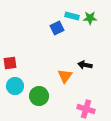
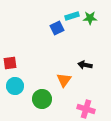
cyan rectangle: rotated 32 degrees counterclockwise
orange triangle: moved 1 px left, 4 px down
green circle: moved 3 px right, 3 px down
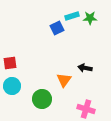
black arrow: moved 3 px down
cyan circle: moved 3 px left
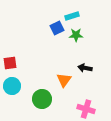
green star: moved 14 px left, 17 px down
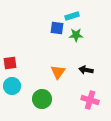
blue square: rotated 32 degrees clockwise
black arrow: moved 1 px right, 2 px down
orange triangle: moved 6 px left, 8 px up
pink cross: moved 4 px right, 9 px up
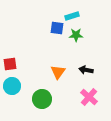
red square: moved 1 px down
pink cross: moved 1 px left, 3 px up; rotated 24 degrees clockwise
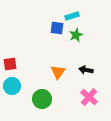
green star: rotated 24 degrees counterclockwise
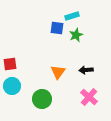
black arrow: rotated 16 degrees counterclockwise
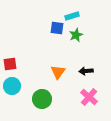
black arrow: moved 1 px down
